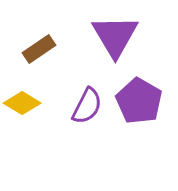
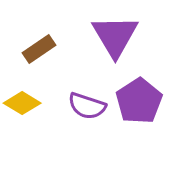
purple pentagon: rotated 9 degrees clockwise
purple semicircle: rotated 81 degrees clockwise
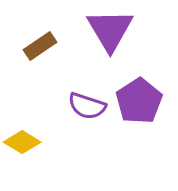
purple triangle: moved 5 px left, 6 px up
brown rectangle: moved 1 px right, 3 px up
yellow diamond: moved 39 px down
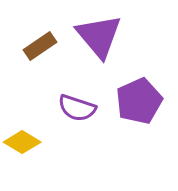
purple triangle: moved 11 px left, 6 px down; rotated 9 degrees counterclockwise
purple pentagon: rotated 9 degrees clockwise
purple semicircle: moved 10 px left, 2 px down
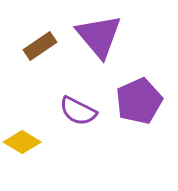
purple semicircle: moved 1 px right, 3 px down; rotated 9 degrees clockwise
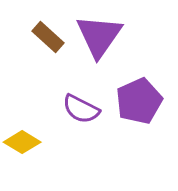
purple triangle: rotated 15 degrees clockwise
brown rectangle: moved 8 px right, 9 px up; rotated 76 degrees clockwise
purple semicircle: moved 3 px right, 2 px up
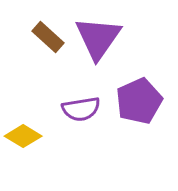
purple triangle: moved 1 px left, 2 px down
purple semicircle: rotated 36 degrees counterclockwise
yellow diamond: moved 1 px right, 6 px up
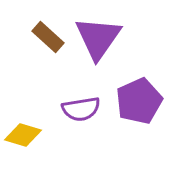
yellow diamond: moved 1 px up; rotated 15 degrees counterclockwise
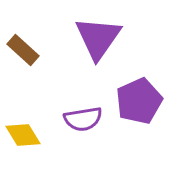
brown rectangle: moved 25 px left, 13 px down
purple semicircle: moved 2 px right, 10 px down
yellow diamond: rotated 42 degrees clockwise
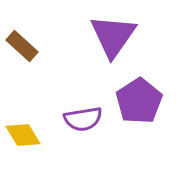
purple triangle: moved 15 px right, 2 px up
brown rectangle: moved 1 px left, 4 px up
purple pentagon: rotated 9 degrees counterclockwise
